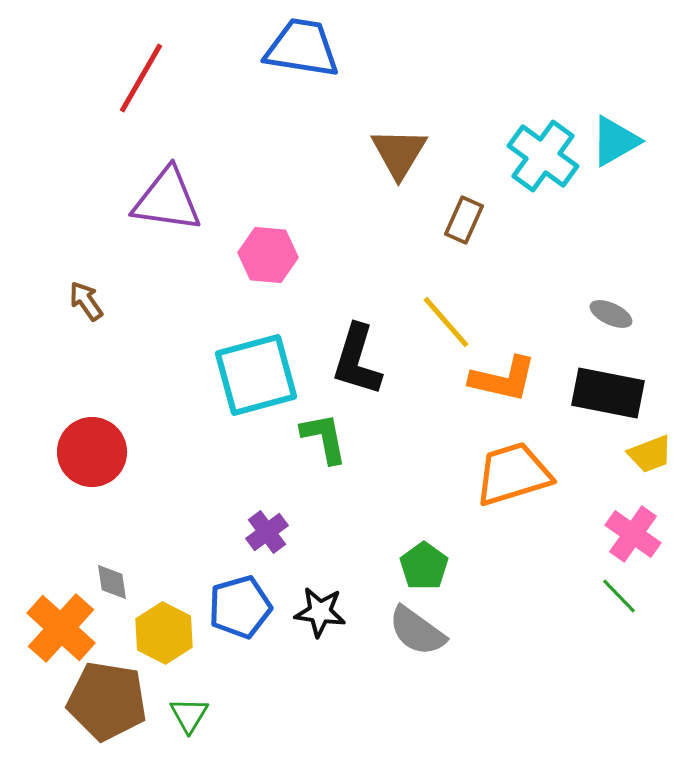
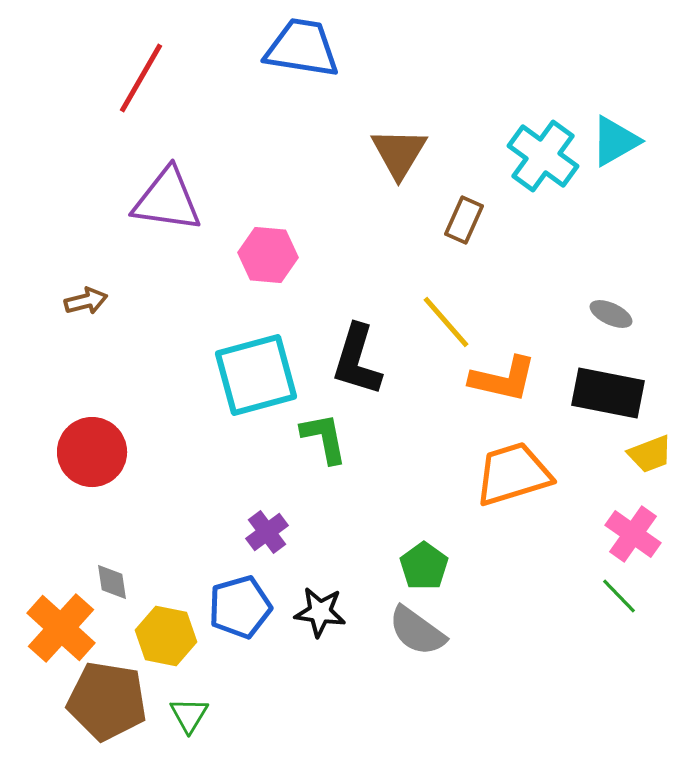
brown arrow: rotated 111 degrees clockwise
yellow hexagon: moved 2 px right, 3 px down; rotated 16 degrees counterclockwise
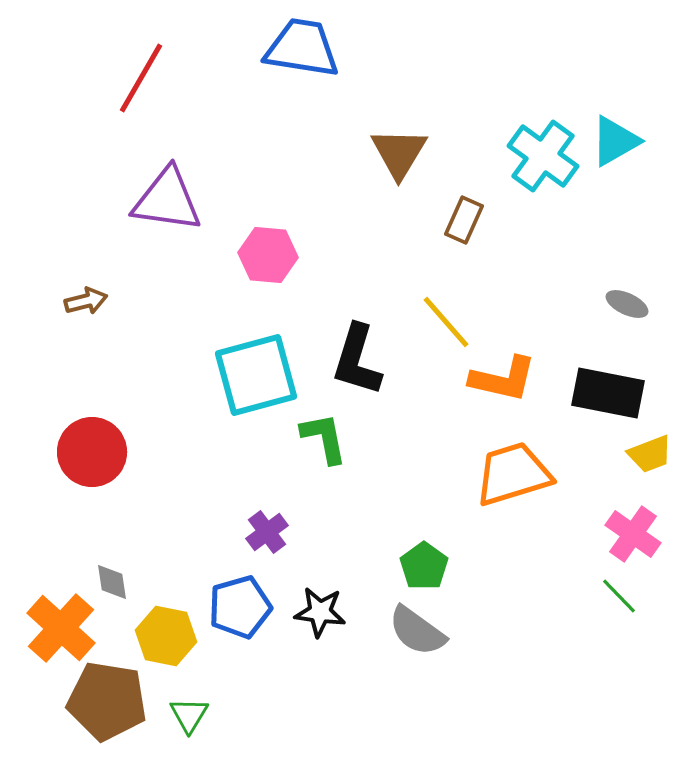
gray ellipse: moved 16 px right, 10 px up
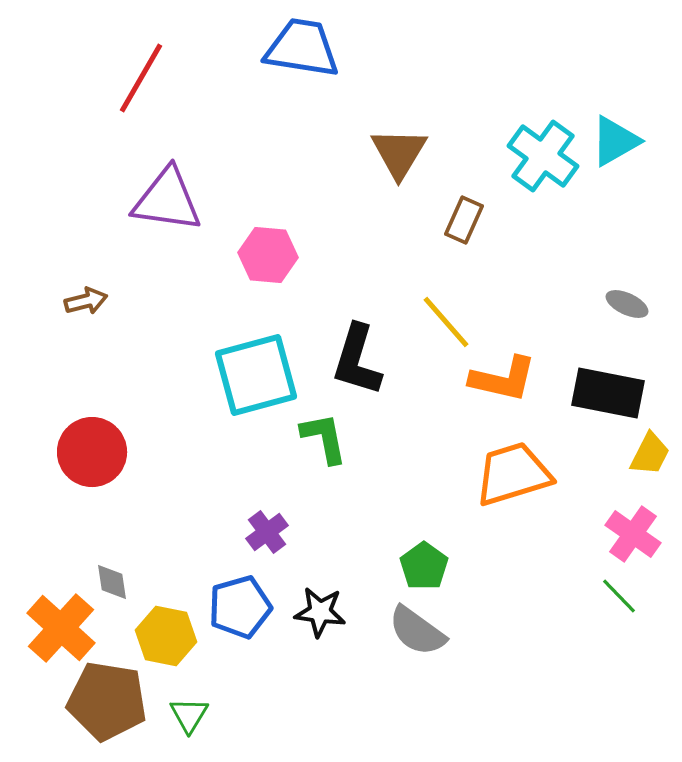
yellow trapezoid: rotated 42 degrees counterclockwise
